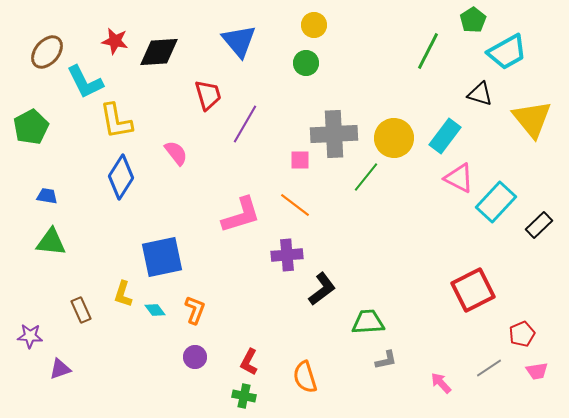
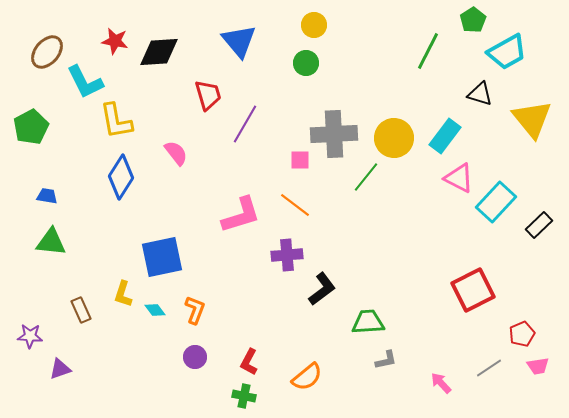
pink trapezoid at (537, 371): moved 1 px right, 5 px up
orange semicircle at (305, 377): moved 2 px right; rotated 112 degrees counterclockwise
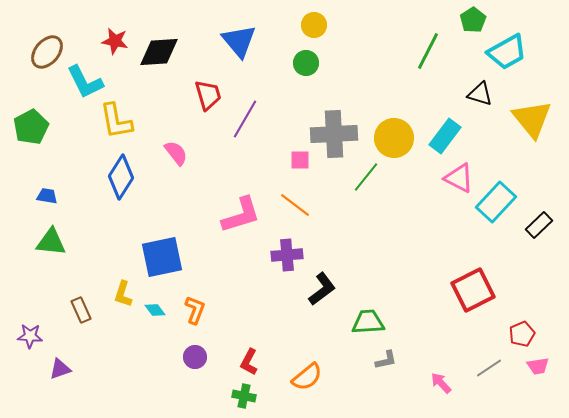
purple line at (245, 124): moved 5 px up
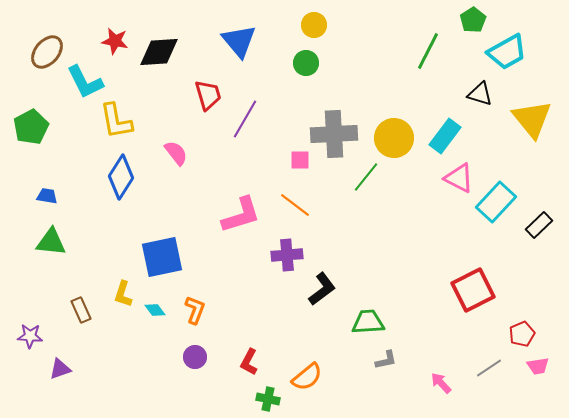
green cross at (244, 396): moved 24 px right, 3 px down
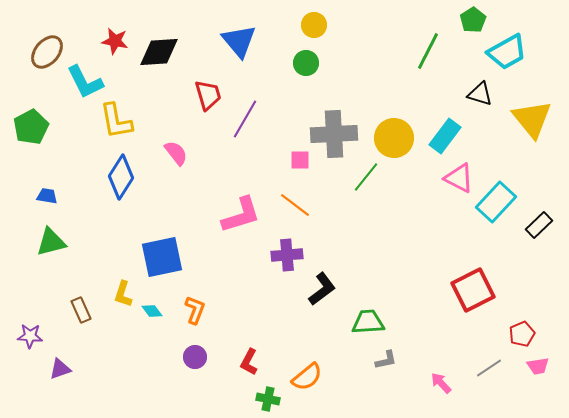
green triangle at (51, 242): rotated 20 degrees counterclockwise
cyan diamond at (155, 310): moved 3 px left, 1 px down
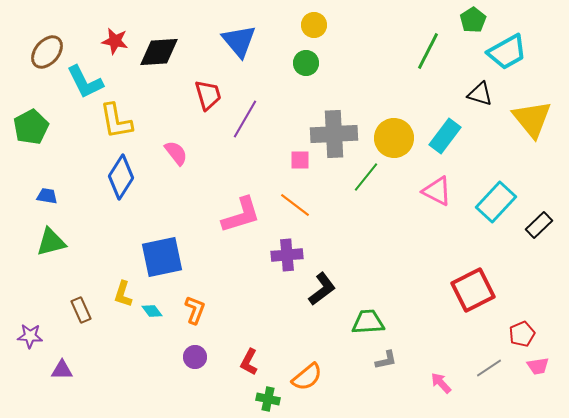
pink triangle at (459, 178): moved 22 px left, 13 px down
purple triangle at (60, 369): moved 2 px right, 1 px down; rotated 20 degrees clockwise
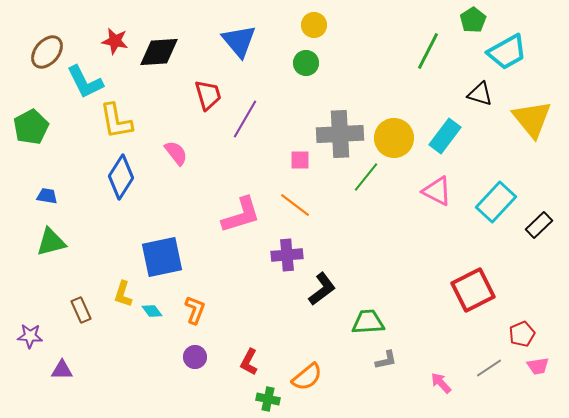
gray cross at (334, 134): moved 6 px right
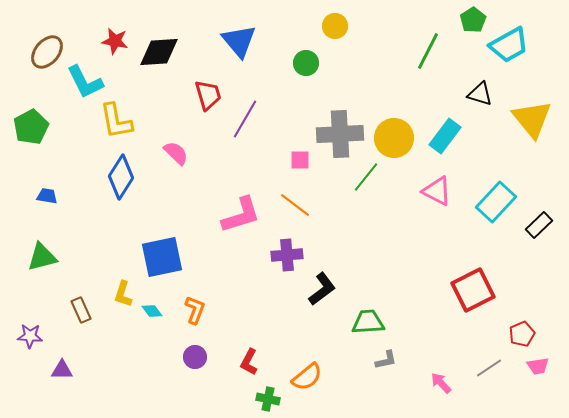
yellow circle at (314, 25): moved 21 px right, 1 px down
cyan trapezoid at (507, 52): moved 2 px right, 7 px up
pink semicircle at (176, 153): rotated 8 degrees counterclockwise
green triangle at (51, 242): moved 9 px left, 15 px down
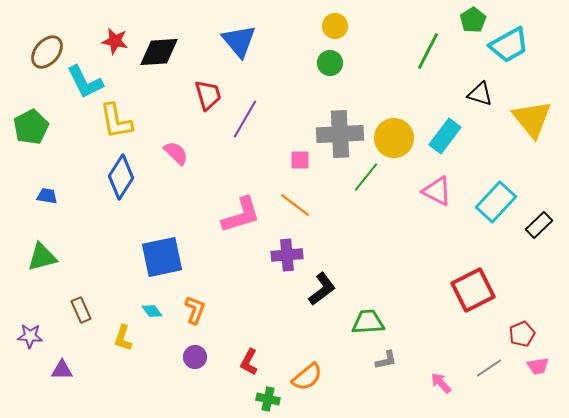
green circle at (306, 63): moved 24 px right
yellow L-shape at (123, 294): moved 44 px down
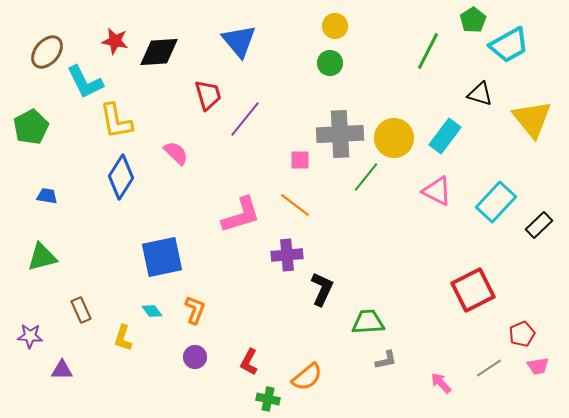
purple line at (245, 119): rotated 9 degrees clockwise
black L-shape at (322, 289): rotated 28 degrees counterclockwise
